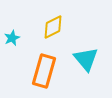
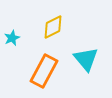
orange rectangle: rotated 12 degrees clockwise
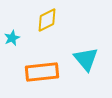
yellow diamond: moved 6 px left, 7 px up
orange rectangle: moved 2 px left, 1 px down; rotated 56 degrees clockwise
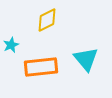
cyan star: moved 1 px left, 7 px down
orange rectangle: moved 1 px left, 5 px up
